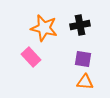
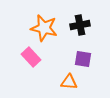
orange triangle: moved 16 px left
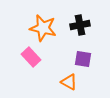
orange star: moved 1 px left
orange triangle: rotated 24 degrees clockwise
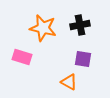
pink rectangle: moved 9 px left; rotated 30 degrees counterclockwise
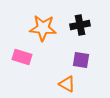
orange star: rotated 8 degrees counterclockwise
purple square: moved 2 px left, 1 px down
orange triangle: moved 2 px left, 2 px down
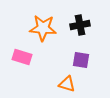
orange triangle: rotated 12 degrees counterclockwise
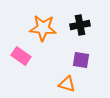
pink rectangle: moved 1 px left, 1 px up; rotated 18 degrees clockwise
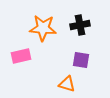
pink rectangle: rotated 48 degrees counterclockwise
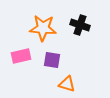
black cross: rotated 30 degrees clockwise
purple square: moved 29 px left
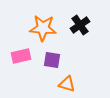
black cross: rotated 36 degrees clockwise
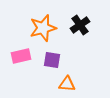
orange star: rotated 20 degrees counterclockwise
orange triangle: rotated 12 degrees counterclockwise
